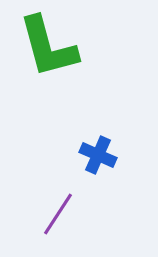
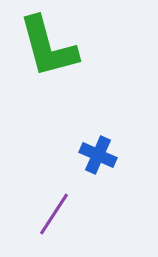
purple line: moved 4 px left
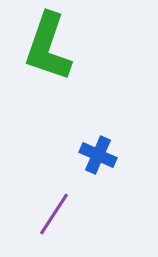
green L-shape: rotated 34 degrees clockwise
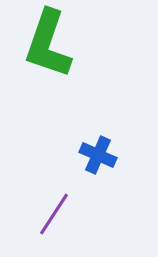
green L-shape: moved 3 px up
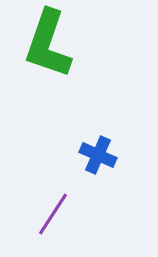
purple line: moved 1 px left
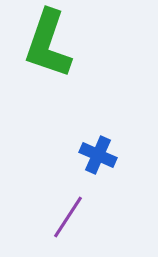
purple line: moved 15 px right, 3 px down
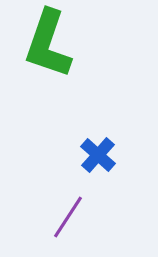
blue cross: rotated 18 degrees clockwise
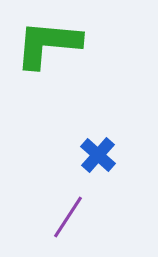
green L-shape: rotated 76 degrees clockwise
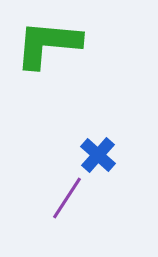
purple line: moved 1 px left, 19 px up
